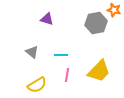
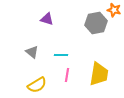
yellow trapezoid: moved 3 px down; rotated 35 degrees counterclockwise
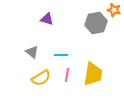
yellow trapezoid: moved 6 px left
yellow semicircle: moved 4 px right, 7 px up
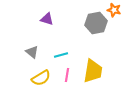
cyan line: rotated 16 degrees counterclockwise
yellow trapezoid: moved 3 px up
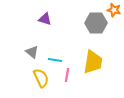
purple triangle: moved 2 px left
gray hexagon: rotated 10 degrees clockwise
cyan line: moved 6 px left, 5 px down; rotated 24 degrees clockwise
yellow trapezoid: moved 9 px up
yellow semicircle: rotated 84 degrees counterclockwise
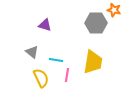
purple triangle: moved 6 px down
cyan line: moved 1 px right
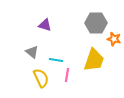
orange star: moved 29 px down
yellow trapezoid: moved 1 px right, 2 px up; rotated 10 degrees clockwise
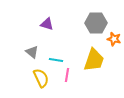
purple triangle: moved 2 px right, 1 px up
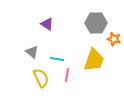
purple triangle: rotated 16 degrees clockwise
cyan line: moved 1 px right, 1 px up
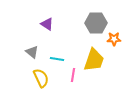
orange star: rotated 16 degrees counterclockwise
pink line: moved 6 px right
